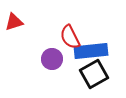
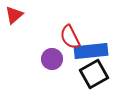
red triangle: moved 7 px up; rotated 24 degrees counterclockwise
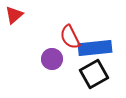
blue rectangle: moved 4 px right, 3 px up
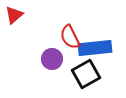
black square: moved 8 px left
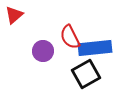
purple circle: moved 9 px left, 8 px up
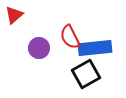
purple circle: moved 4 px left, 3 px up
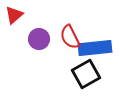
purple circle: moved 9 px up
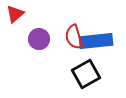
red triangle: moved 1 px right, 1 px up
red semicircle: moved 4 px right; rotated 10 degrees clockwise
blue rectangle: moved 1 px right, 7 px up
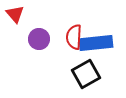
red triangle: rotated 30 degrees counterclockwise
red semicircle: rotated 20 degrees clockwise
blue rectangle: moved 2 px down
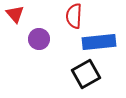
red semicircle: moved 21 px up
blue rectangle: moved 3 px right, 1 px up
